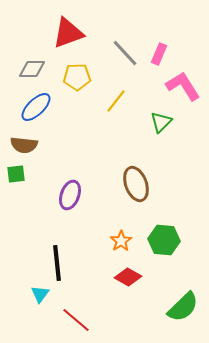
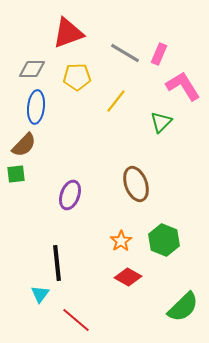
gray line: rotated 16 degrees counterclockwise
blue ellipse: rotated 40 degrees counterclockwise
brown semicircle: rotated 52 degrees counterclockwise
green hexagon: rotated 16 degrees clockwise
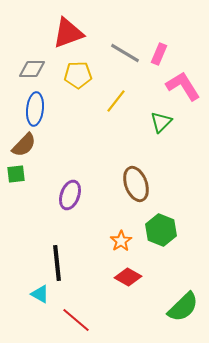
yellow pentagon: moved 1 px right, 2 px up
blue ellipse: moved 1 px left, 2 px down
green hexagon: moved 3 px left, 10 px up
cyan triangle: rotated 36 degrees counterclockwise
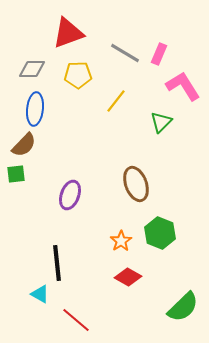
green hexagon: moved 1 px left, 3 px down
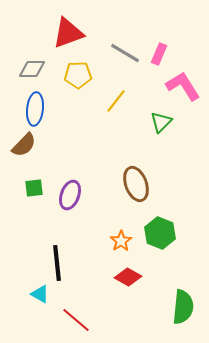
green square: moved 18 px right, 14 px down
green semicircle: rotated 40 degrees counterclockwise
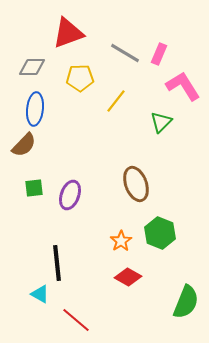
gray diamond: moved 2 px up
yellow pentagon: moved 2 px right, 3 px down
green semicircle: moved 3 px right, 5 px up; rotated 16 degrees clockwise
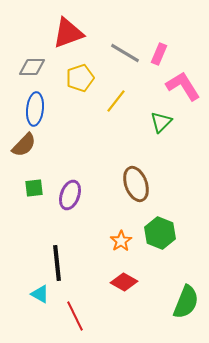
yellow pentagon: rotated 16 degrees counterclockwise
red diamond: moved 4 px left, 5 px down
red line: moved 1 px left, 4 px up; rotated 24 degrees clockwise
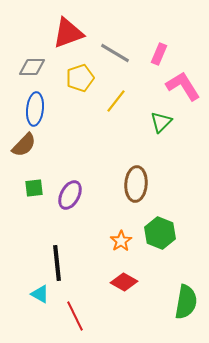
gray line: moved 10 px left
brown ellipse: rotated 24 degrees clockwise
purple ellipse: rotated 8 degrees clockwise
green semicircle: rotated 12 degrees counterclockwise
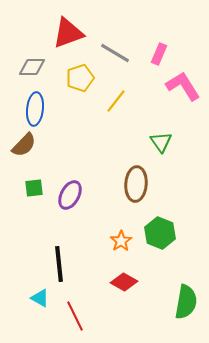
green triangle: moved 20 px down; rotated 20 degrees counterclockwise
black line: moved 2 px right, 1 px down
cyan triangle: moved 4 px down
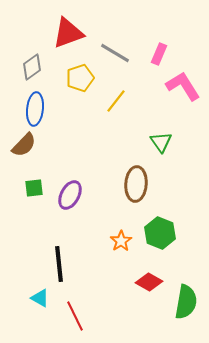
gray diamond: rotated 36 degrees counterclockwise
red diamond: moved 25 px right
